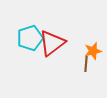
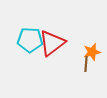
cyan pentagon: moved 2 px down; rotated 20 degrees clockwise
orange star: moved 1 px left, 1 px down
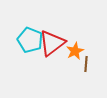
cyan pentagon: rotated 20 degrees clockwise
orange star: moved 17 px left, 1 px up; rotated 12 degrees counterclockwise
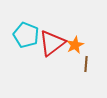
cyan pentagon: moved 4 px left, 5 px up
orange star: moved 6 px up
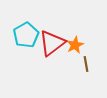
cyan pentagon: rotated 20 degrees clockwise
brown line: rotated 14 degrees counterclockwise
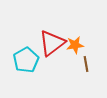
cyan pentagon: moved 25 px down
orange star: rotated 18 degrees clockwise
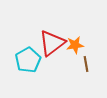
cyan pentagon: moved 2 px right
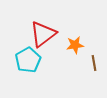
red triangle: moved 9 px left, 9 px up
brown line: moved 8 px right, 1 px up
